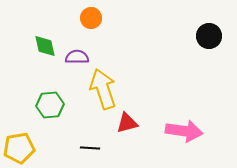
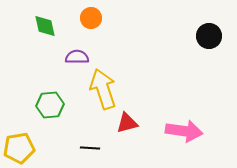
green diamond: moved 20 px up
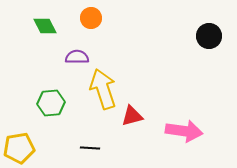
green diamond: rotated 15 degrees counterclockwise
green hexagon: moved 1 px right, 2 px up
red triangle: moved 5 px right, 7 px up
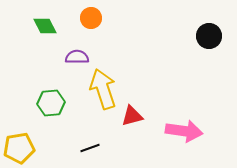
black line: rotated 24 degrees counterclockwise
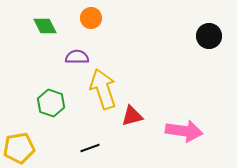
green hexagon: rotated 24 degrees clockwise
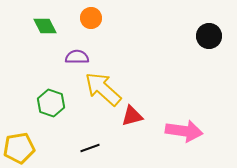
yellow arrow: rotated 30 degrees counterclockwise
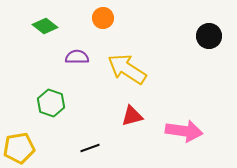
orange circle: moved 12 px right
green diamond: rotated 25 degrees counterclockwise
yellow arrow: moved 24 px right, 20 px up; rotated 9 degrees counterclockwise
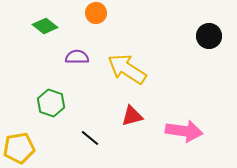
orange circle: moved 7 px left, 5 px up
black line: moved 10 px up; rotated 60 degrees clockwise
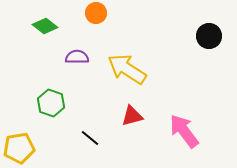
pink arrow: rotated 135 degrees counterclockwise
